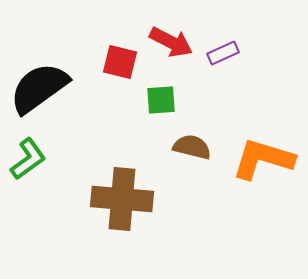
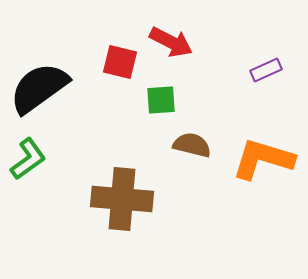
purple rectangle: moved 43 px right, 17 px down
brown semicircle: moved 2 px up
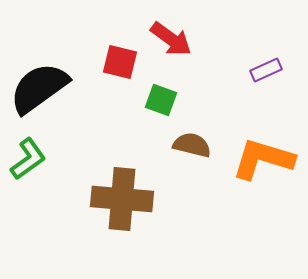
red arrow: moved 3 px up; rotated 9 degrees clockwise
green square: rotated 24 degrees clockwise
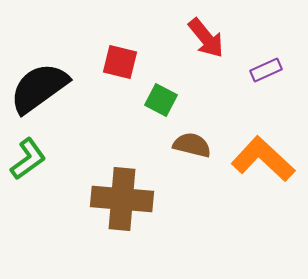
red arrow: moved 35 px right, 1 px up; rotated 15 degrees clockwise
green square: rotated 8 degrees clockwise
orange L-shape: rotated 26 degrees clockwise
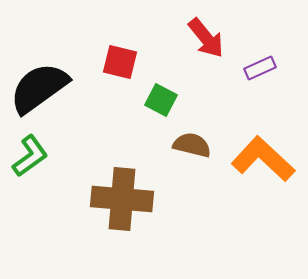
purple rectangle: moved 6 px left, 2 px up
green L-shape: moved 2 px right, 3 px up
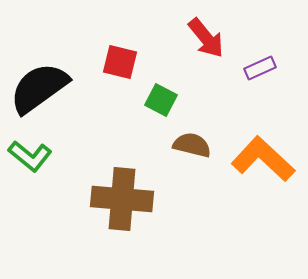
green L-shape: rotated 75 degrees clockwise
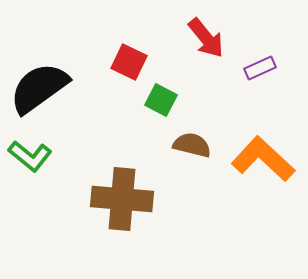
red square: moved 9 px right; rotated 12 degrees clockwise
